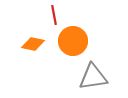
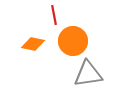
gray triangle: moved 5 px left, 3 px up
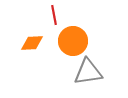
orange diamond: moved 1 px left, 1 px up; rotated 15 degrees counterclockwise
gray triangle: moved 2 px up
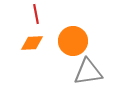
red line: moved 18 px left, 1 px up
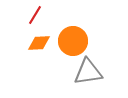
red line: moved 1 px left, 1 px down; rotated 42 degrees clockwise
orange diamond: moved 7 px right
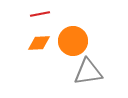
red line: moved 5 px right, 1 px up; rotated 48 degrees clockwise
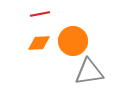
gray triangle: moved 1 px right
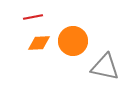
red line: moved 7 px left, 3 px down
gray triangle: moved 16 px right, 5 px up; rotated 20 degrees clockwise
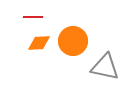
red line: rotated 12 degrees clockwise
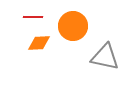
orange circle: moved 15 px up
gray triangle: moved 10 px up
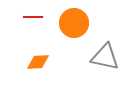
orange circle: moved 1 px right, 3 px up
orange diamond: moved 1 px left, 19 px down
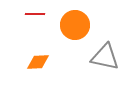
red line: moved 2 px right, 3 px up
orange circle: moved 1 px right, 2 px down
